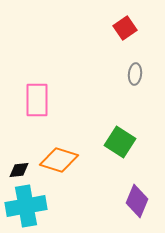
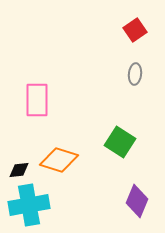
red square: moved 10 px right, 2 px down
cyan cross: moved 3 px right, 1 px up
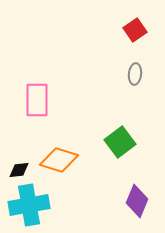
green square: rotated 20 degrees clockwise
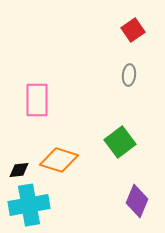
red square: moved 2 px left
gray ellipse: moved 6 px left, 1 px down
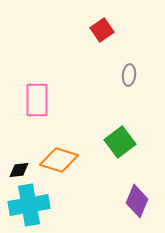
red square: moved 31 px left
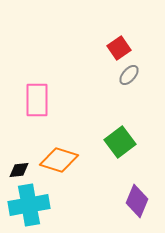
red square: moved 17 px right, 18 px down
gray ellipse: rotated 35 degrees clockwise
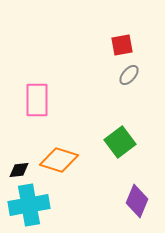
red square: moved 3 px right, 3 px up; rotated 25 degrees clockwise
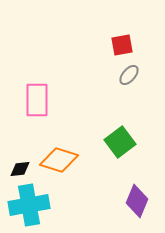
black diamond: moved 1 px right, 1 px up
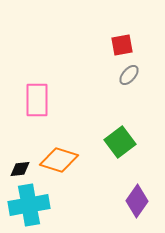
purple diamond: rotated 12 degrees clockwise
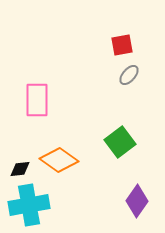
orange diamond: rotated 18 degrees clockwise
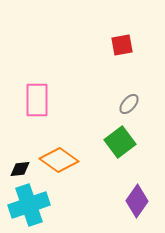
gray ellipse: moved 29 px down
cyan cross: rotated 9 degrees counterclockwise
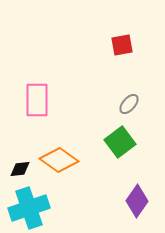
cyan cross: moved 3 px down
